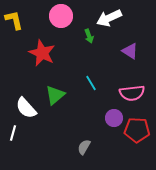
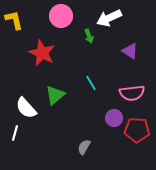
white line: moved 2 px right
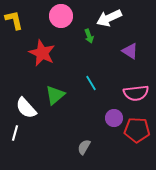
pink semicircle: moved 4 px right
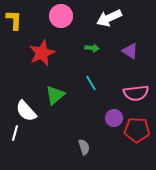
yellow L-shape: rotated 15 degrees clockwise
green arrow: moved 3 px right, 12 px down; rotated 64 degrees counterclockwise
red star: rotated 24 degrees clockwise
white semicircle: moved 3 px down
gray semicircle: rotated 133 degrees clockwise
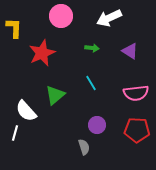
yellow L-shape: moved 8 px down
purple circle: moved 17 px left, 7 px down
